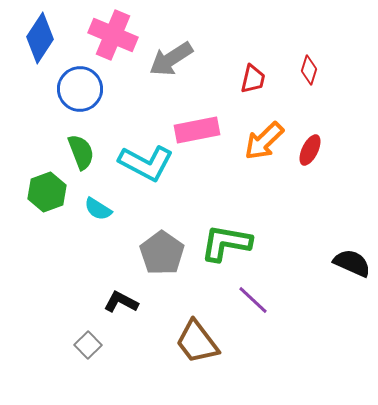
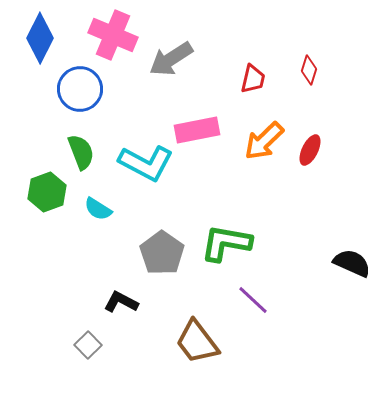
blue diamond: rotated 6 degrees counterclockwise
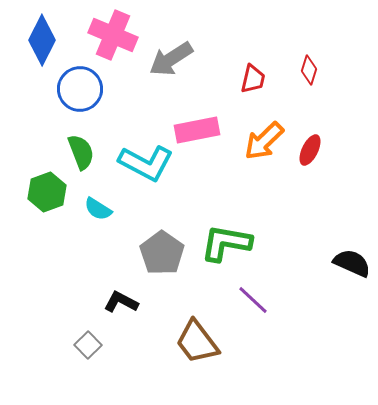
blue diamond: moved 2 px right, 2 px down
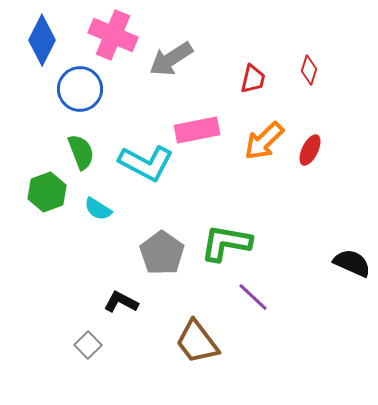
purple line: moved 3 px up
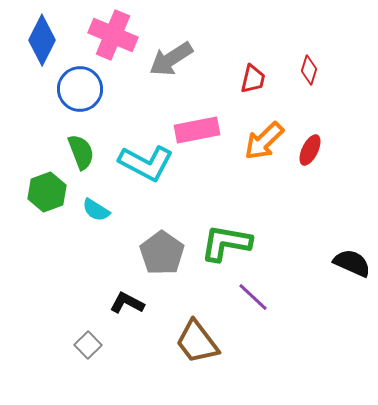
cyan semicircle: moved 2 px left, 1 px down
black L-shape: moved 6 px right, 1 px down
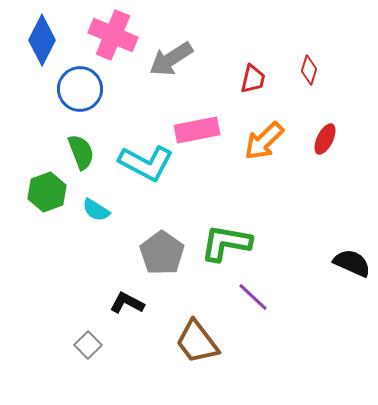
red ellipse: moved 15 px right, 11 px up
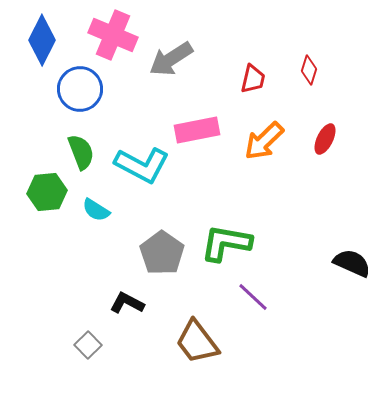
cyan L-shape: moved 4 px left, 2 px down
green hexagon: rotated 15 degrees clockwise
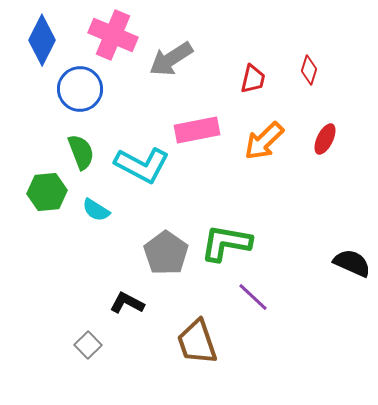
gray pentagon: moved 4 px right
brown trapezoid: rotated 18 degrees clockwise
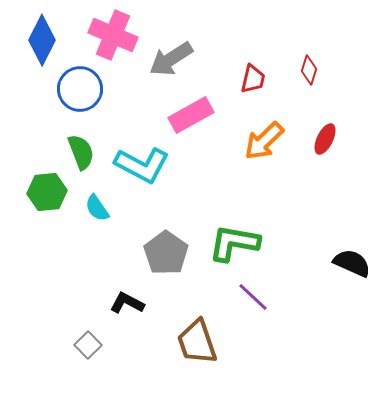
pink rectangle: moved 6 px left, 15 px up; rotated 18 degrees counterclockwise
cyan semicircle: moved 1 px right, 2 px up; rotated 24 degrees clockwise
green L-shape: moved 8 px right
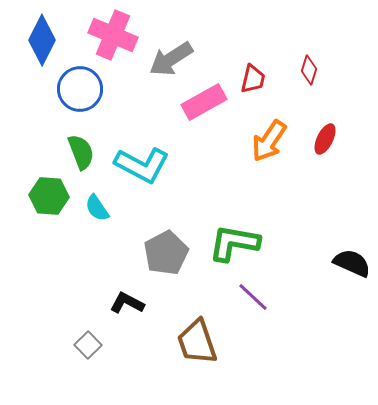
pink rectangle: moved 13 px right, 13 px up
orange arrow: moved 5 px right; rotated 12 degrees counterclockwise
green hexagon: moved 2 px right, 4 px down; rotated 9 degrees clockwise
gray pentagon: rotated 9 degrees clockwise
